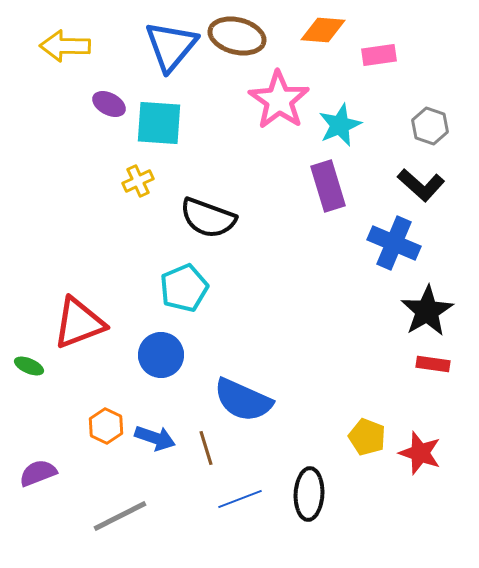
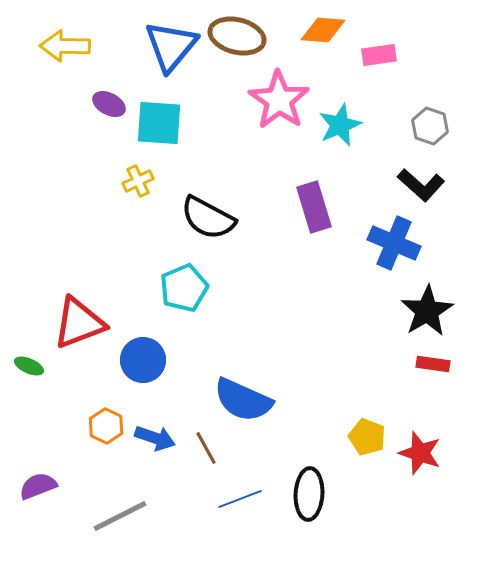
purple rectangle: moved 14 px left, 21 px down
black semicircle: rotated 8 degrees clockwise
blue circle: moved 18 px left, 5 px down
brown line: rotated 12 degrees counterclockwise
purple semicircle: moved 13 px down
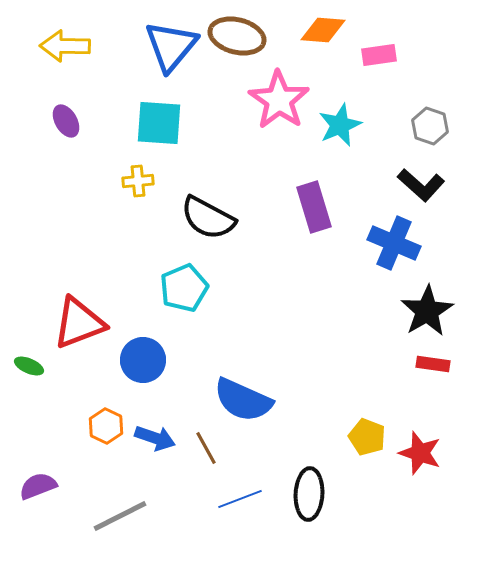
purple ellipse: moved 43 px left, 17 px down; rotated 32 degrees clockwise
yellow cross: rotated 20 degrees clockwise
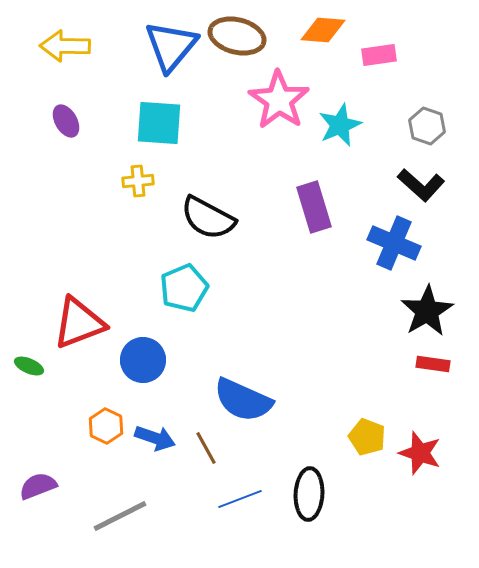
gray hexagon: moved 3 px left
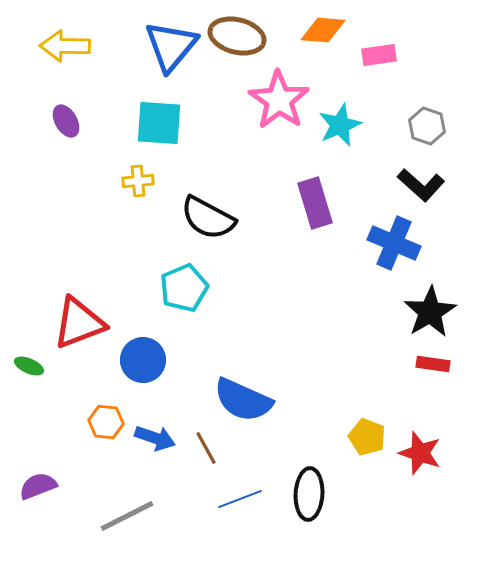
purple rectangle: moved 1 px right, 4 px up
black star: moved 3 px right, 1 px down
orange hexagon: moved 4 px up; rotated 20 degrees counterclockwise
gray line: moved 7 px right
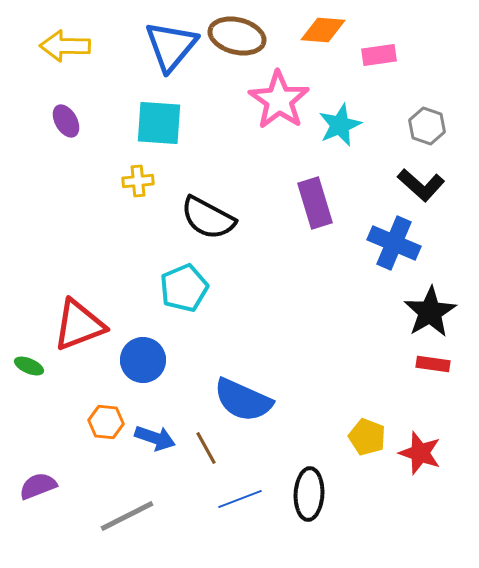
red triangle: moved 2 px down
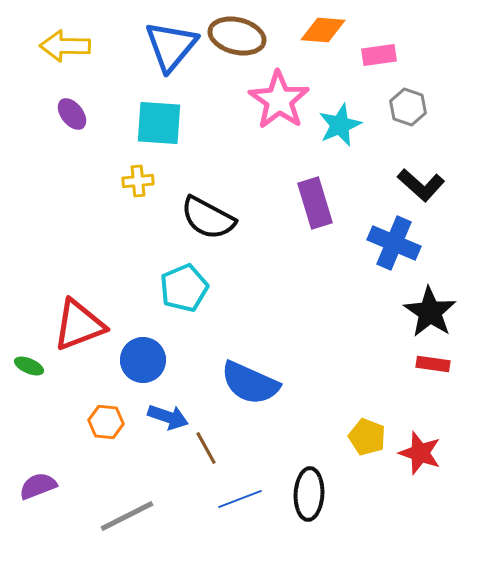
purple ellipse: moved 6 px right, 7 px up; rotated 8 degrees counterclockwise
gray hexagon: moved 19 px left, 19 px up
black star: rotated 8 degrees counterclockwise
blue semicircle: moved 7 px right, 17 px up
blue arrow: moved 13 px right, 21 px up
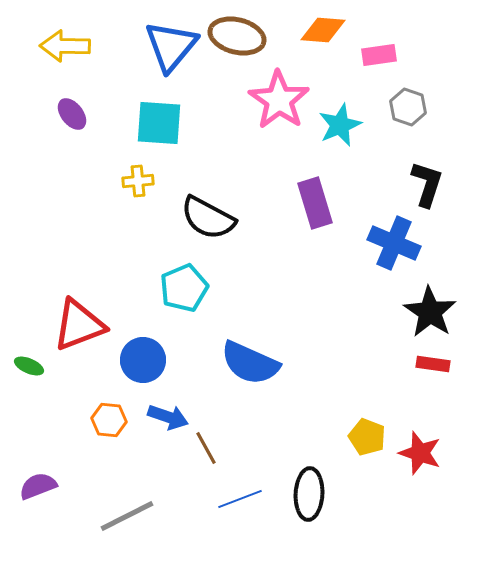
black L-shape: moved 6 px right, 1 px up; rotated 114 degrees counterclockwise
blue semicircle: moved 20 px up
orange hexagon: moved 3 px right, 2 px up
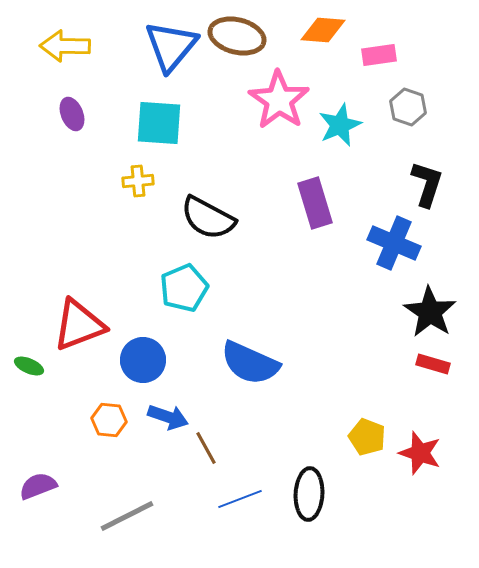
purple ellipse: rotated 16 degrees clockwise
red rectangle: rotated 8 degrees clockwise
